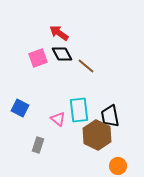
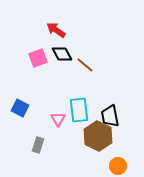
red arrow: moved 3 px left, 3 px up
brown line: moved 1 px left, 1 px up
pink triangle: rotated 21 degrees clockwise
brown hexagon: moved 1 px right, 1 px down
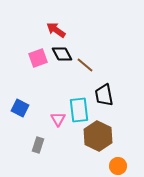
black trapezoid: moved 6 px left, 21 px up
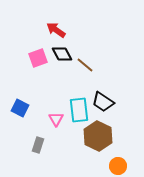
black trapezoid: moved 1 px left, 7 px down; rotated 45 degrees counterclockwise
pink triangle: moved 2 px left
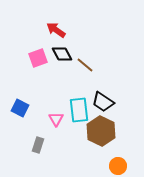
brown hexagon: moved 3 px right, 5 px up
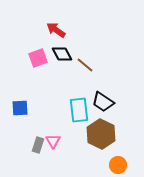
blue square: rotated 30 degrees counterclockwise
pink triangle: moved 3 px left, 22 px down
brown hexagon: moved 3 px down
orange circle: moved 1 px up
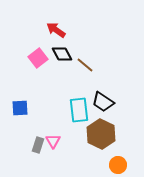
pink square: rotated 18 degrees counterclockwise
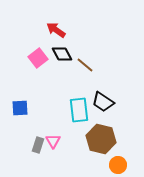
brown hexagon: moved 5 px down; rotated 12 degrees counterclockwise
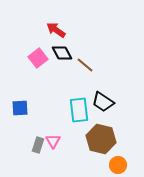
black diamond: moved 1 px up
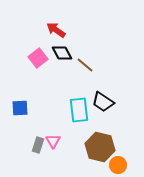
brown hexagon: moved 1 px left, 8 px down
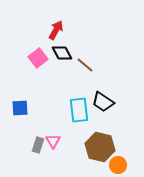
red arrow: rotated 84 degrees clockwise
